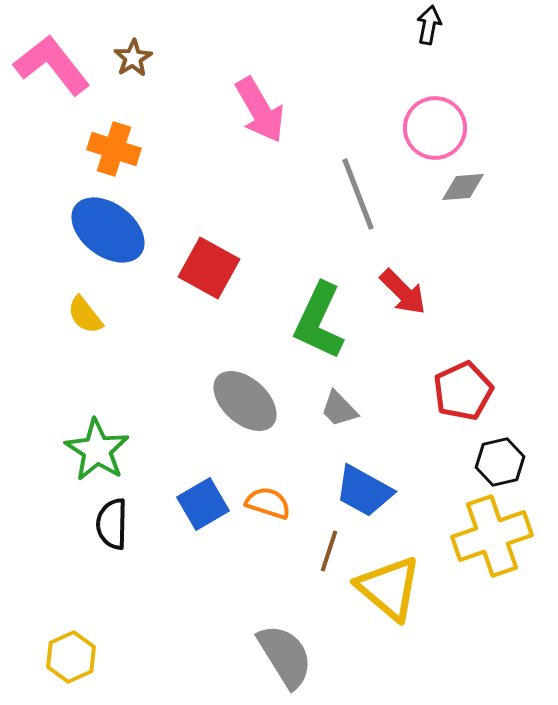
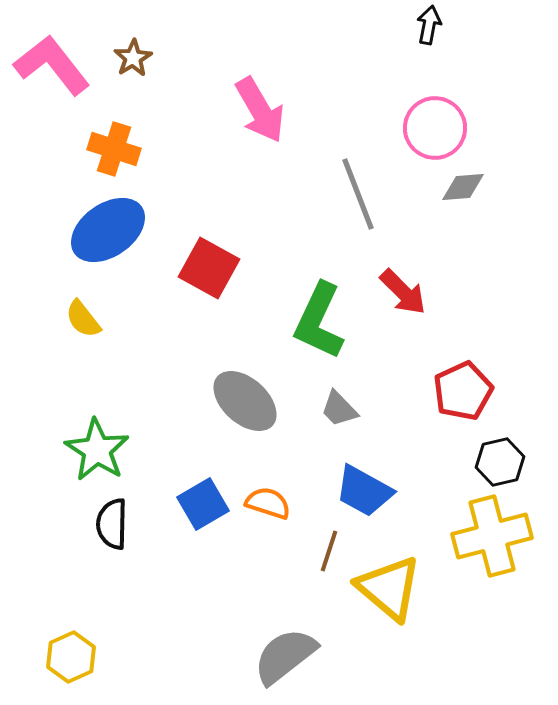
blue ellipse: rotated 72 degrees counterclockwise
yellow semicircle: moved 2 px left, 4 px down
yellow cross: rotated 4 degrees clockwise
gray semicircle: rotated 96 degrees counterclockwise
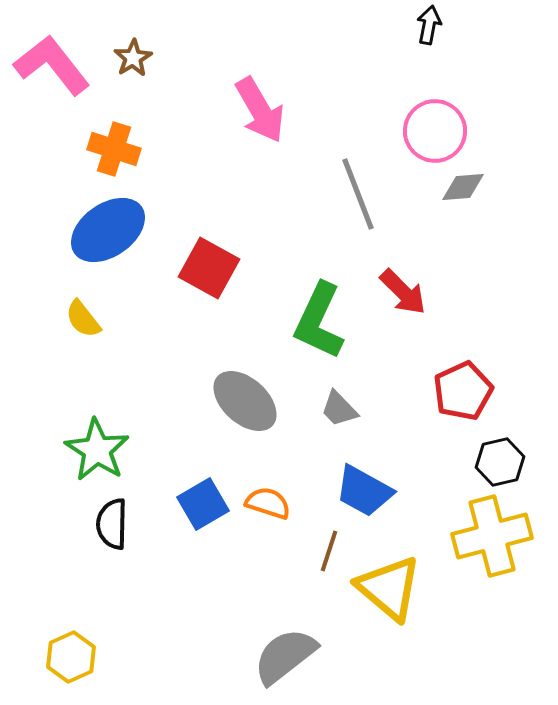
pink circle: moved 3 px down
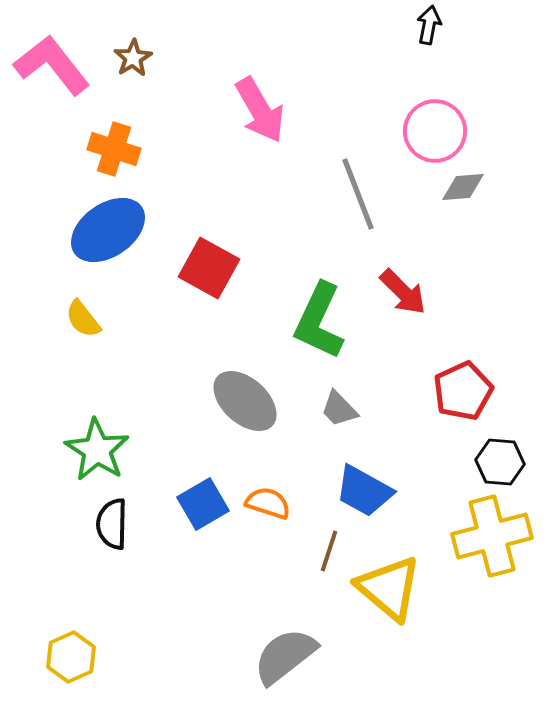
black hexagon: rotated 18 degrees clockwise
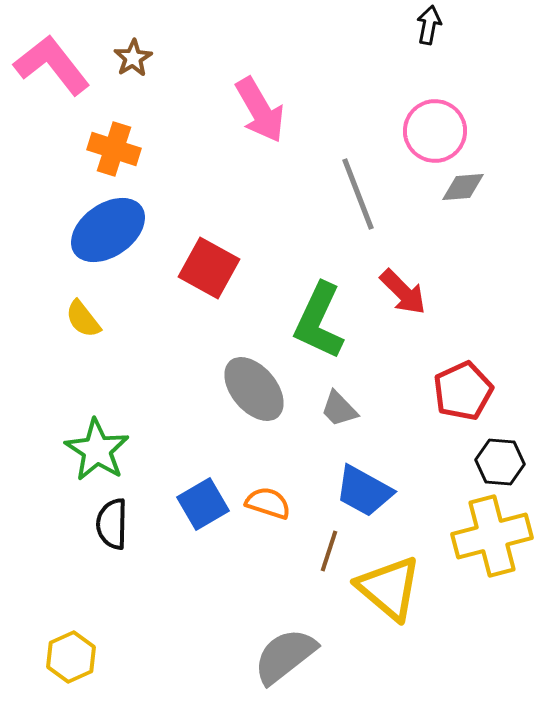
gray ellipse: moved 9 px right, 12 px up; rotated 8 degrees clockwise
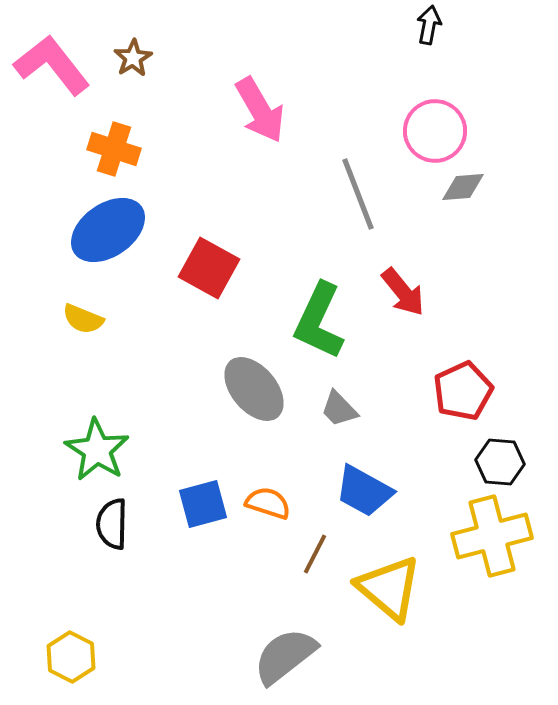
red arrow: rotated 6 degrees clockwise
yellow semicircle: rotated 30 degrees counterclockwise
blue square: rotated 15 degrees clockwise
brown line: moved 14 px left, 3 px down; rotated 9 degrees clockwise
yellow hexagon: rotated 9 degrees counterclockwise
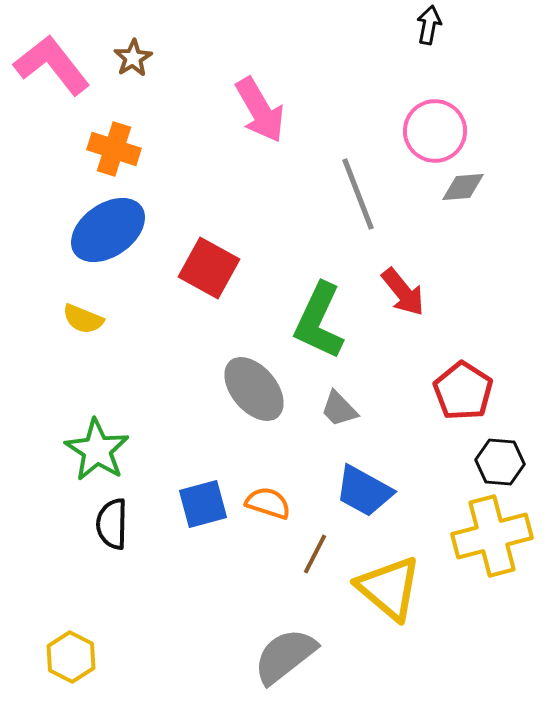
red pentagon: rotated 14 degrees counterclockwise
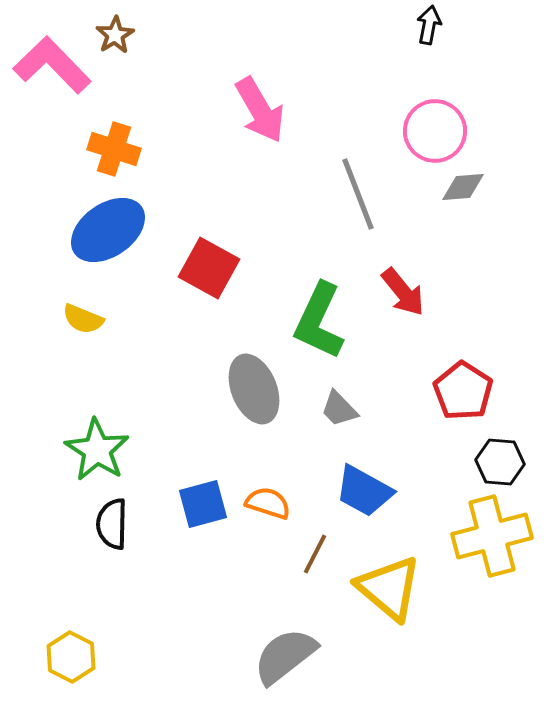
brown star: moved 18 px left, 23 px up
pink L-shape: rotated 6 degrees counterclockwise
gray ellipse: rotated 18 degrees clockwise
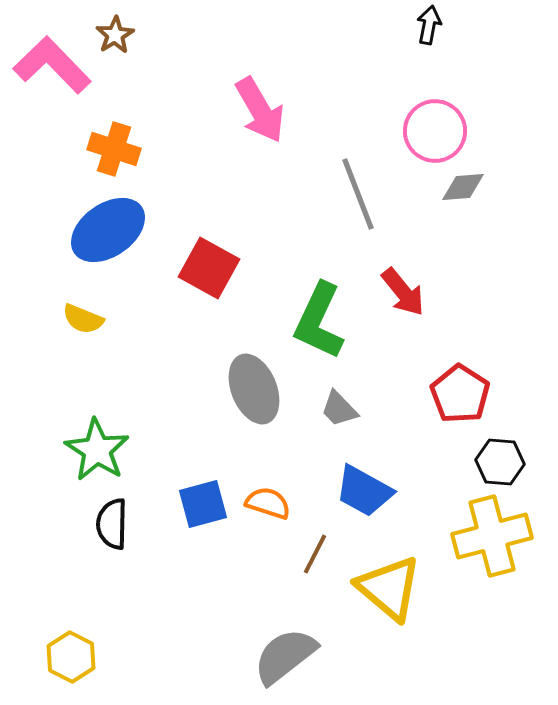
red pentagon: moved 3 px left, 3 px down
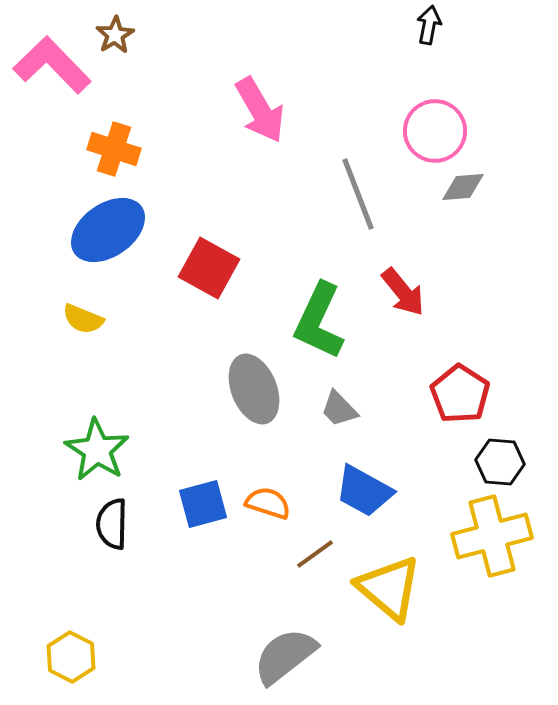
brown line: rotated 27 degrees clockwise
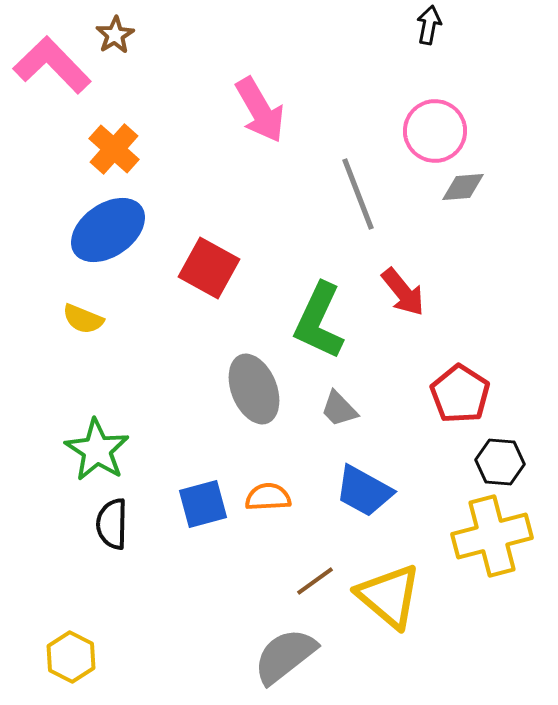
orange cross: rotated 24 degrees clockwise
orange semicircle: moved 6 px up; rotated 21 degrees counterclockwise
brown line: moved 27 px down
yellow triangle: moved 8 px down
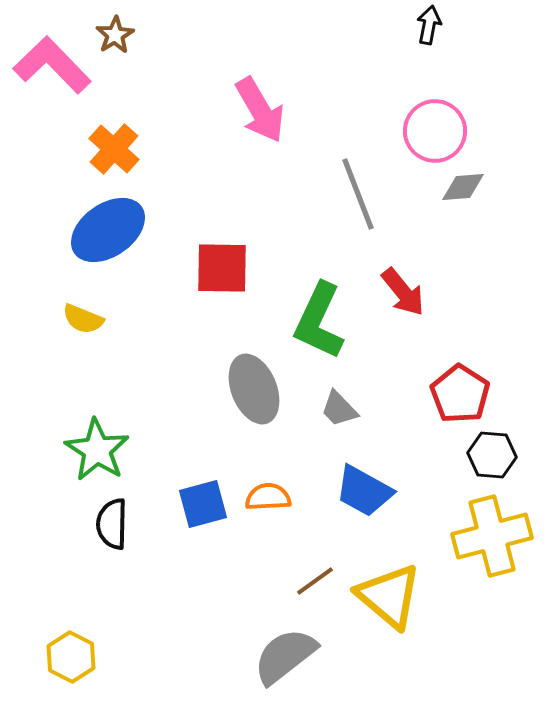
red square: moved 13 px right; rotated 28 degrees counterclockwise
black hexagon: moved 8 px left, 7 px up
